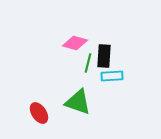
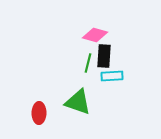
pink diamond: moved 20 px right, 8 px up
red ellipse: rotated 35 degrees clockwise
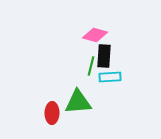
green line: moved 3 px right, 3 px down
cyan rectangle: moved 2 px left, 1 px down
green triangle: rotated 24 degrees counterclockwise
red ellipse: moved 13 px right
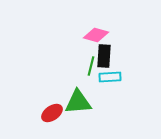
pink diamond: moved 1 px right
red ellipse: rotated 55 degrees clockwise
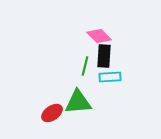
pink diamond: moved 3 px right, 1 px down; rotated 30 degrees clockwise
green line: moved 6 px left
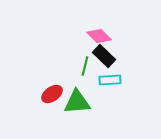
black rectangle: rotated 50 degrees counterclockwise
cyan rectangle: moved 3 px down
green triangle: moved 1 px left
red ellipse: moved 19 px up
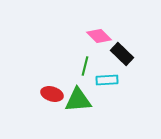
black rectangle: moved 18 px right, 2 px up
cyan rectangle: moved 3 px left
red ellipse: rotated 50 degrees clockwise
green triangle: moved 1 px right, 2 px up
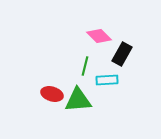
black rectangle: rotated 75 degrees clockwise
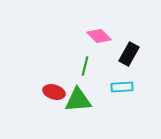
black rectangle: moved 7 px right
cyan rectangle: moved 15 px right, 7 px down
red ellipse: moved 2 px right, 2 px up
